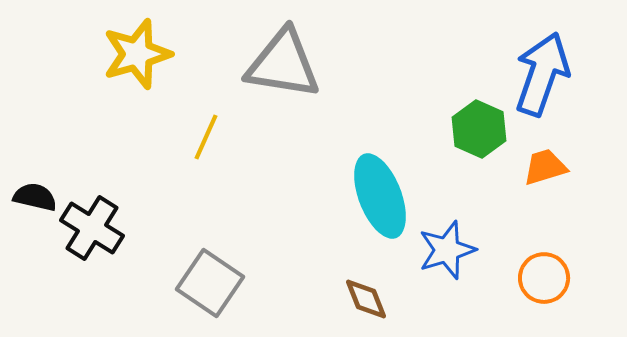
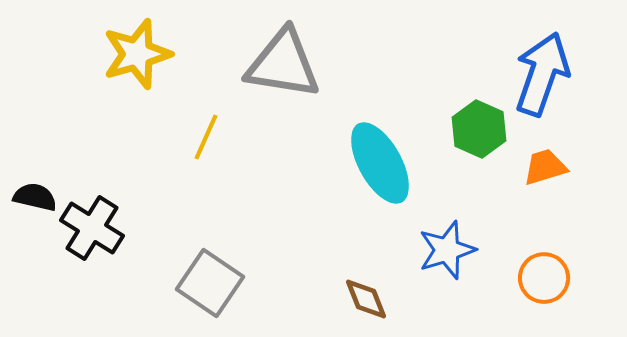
cyan ellipse: moved 33 px up; rotated 8 degrees counterclockwise
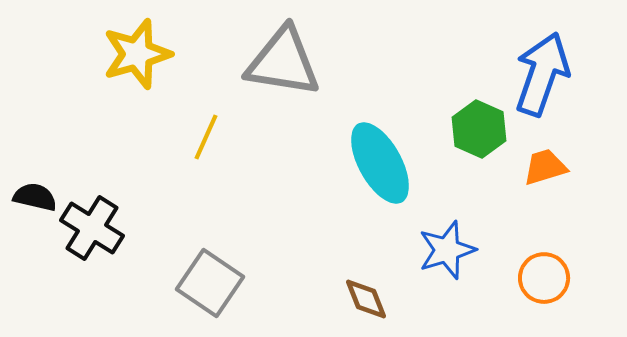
gray triangle: moved 2 px up
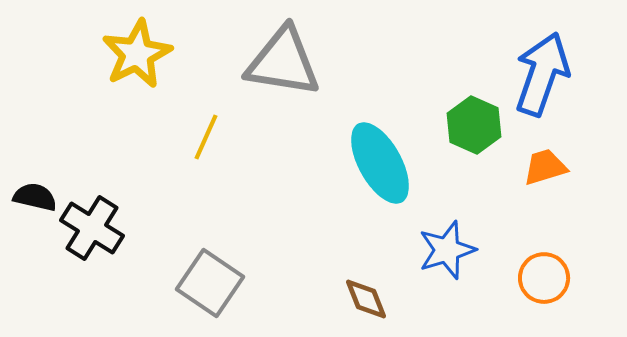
yellow star: rotated 10 degrees counterclockwise
green hexagon: moved 5 px left, 4 px up
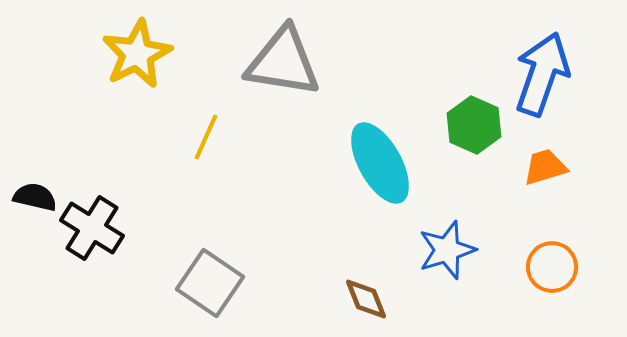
orange circle: moved 8 px right, 11 px up
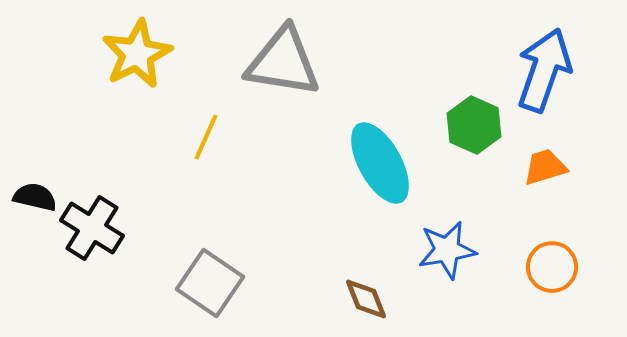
blue arrow: moved 2 px right, 4 px up
blue star: rotated 8 degrees clockwise
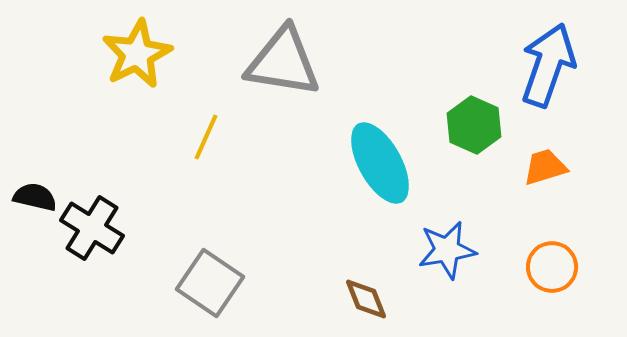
blue arrow: moved 4 px right, 5 px up
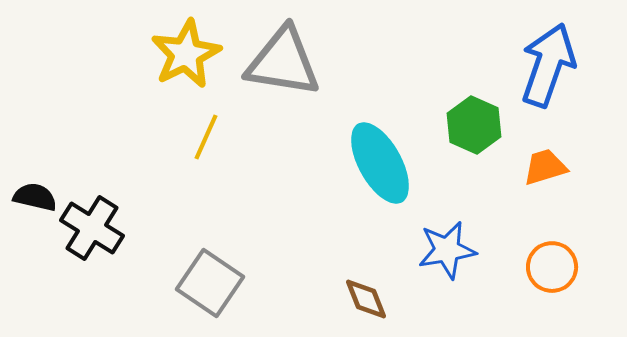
yellow star: moved 49 px right
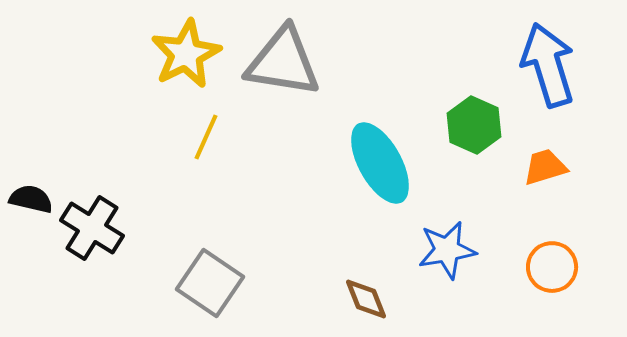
blue arrow: rotated 36 degrees counterclockwise
black semicircle: moved 4 px left, 2 px down
